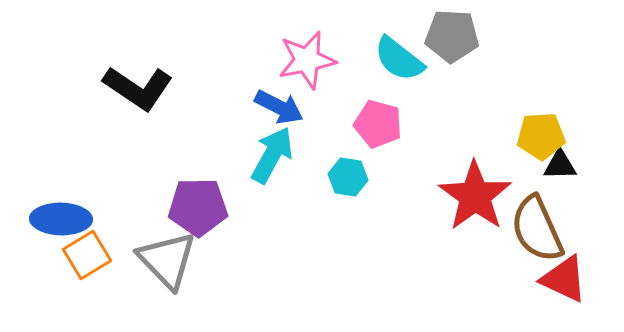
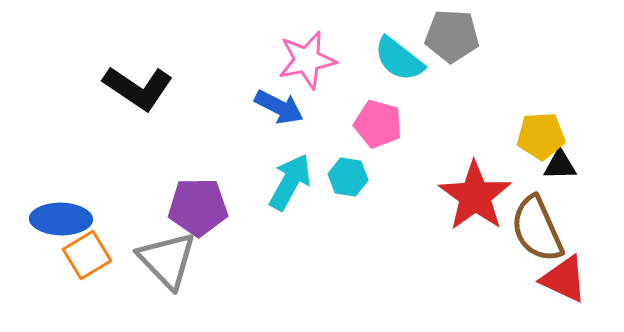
cyan arrow: moved 18 px right, 27 px down
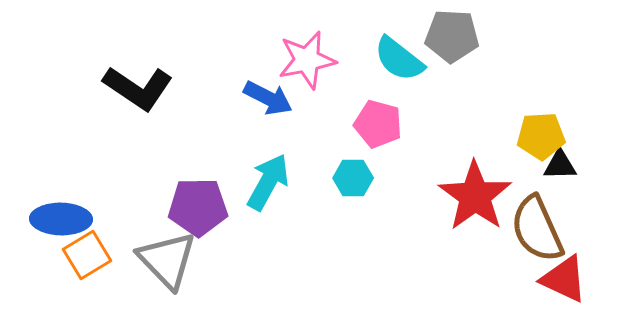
blue arrow: moved 11 px left, 9 px up
cyan hexagon: moved 5 px right, 1 px down; rotated 9 degrees counterclockwise
cyan arrow: moved 22 px left
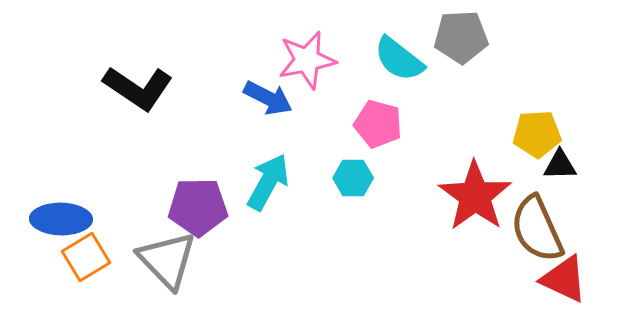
gray pentagon: moved 9 px right, 1 px down; rotated 6 degrees counterclockwise
yellow pentagon: moved 4 px left, 2 px up
orange square: moved 1 px left, 2 px down
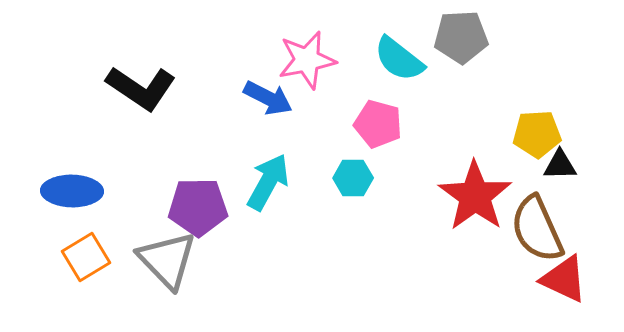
black L-shape: moved 3 px right
blue ellipse: moved 11 px right, 28 px up
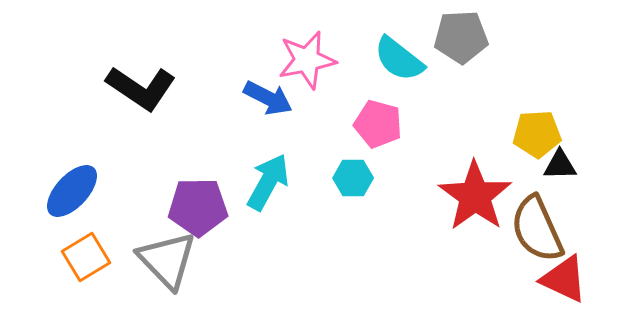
blue ellipse: rotated 48 degrees counterclockwise
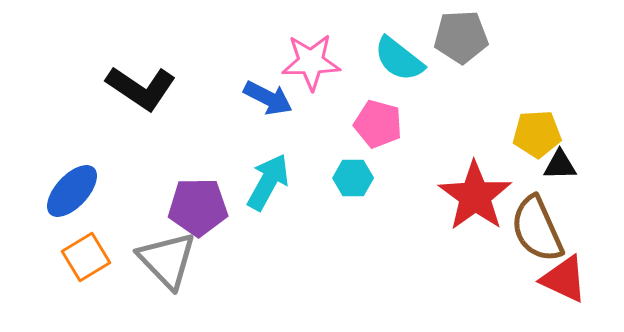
pink star: moved 4 px right, 2 px down; rotated 10 degrees clockwise
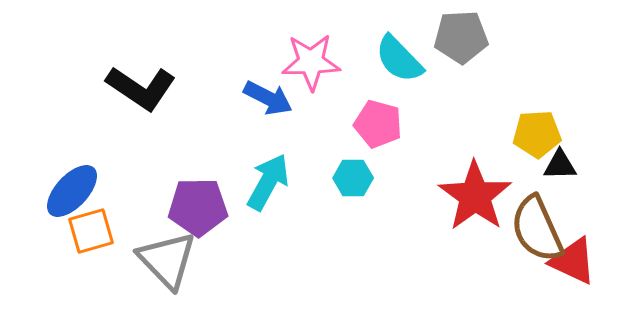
cyan semicircle: rotated 8 degrees clockwise
orange square: moved 5 px right, 26 px up; rotated 15 degrees clockwise
red triangle: moved 9 px right, 18 px up
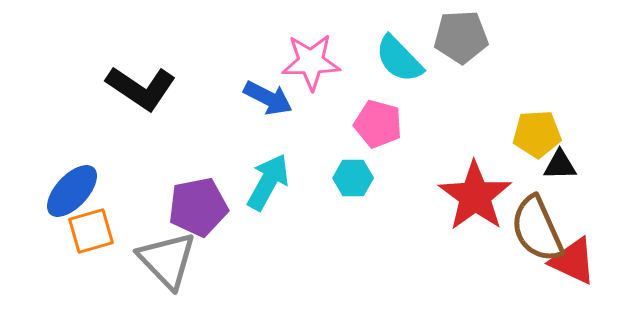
purple pentagon: rotated 10 degrees counterclockwise
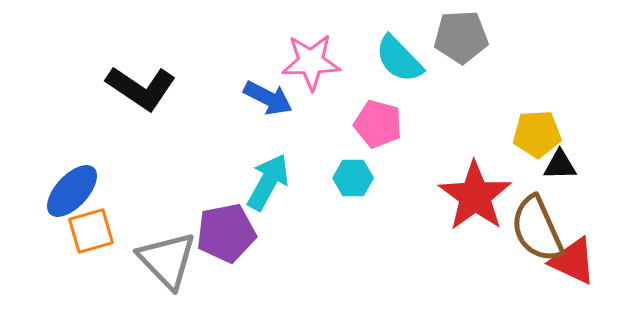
purple pentagon: moved 28 px right, 26 px down
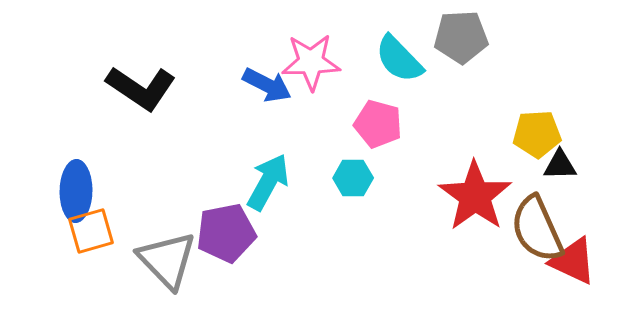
blue arrow: moved 1 px left, 13 px up
blue ellipse: moved 4 px right; rotated 42 degrees counterclockwise
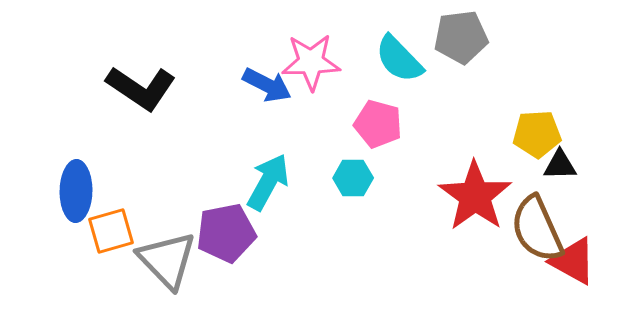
gray pentagon: rotated 4 degrees counterclockwise
orange square: moved 20 px right
red triangle: rotated 4 degrees clockwise
